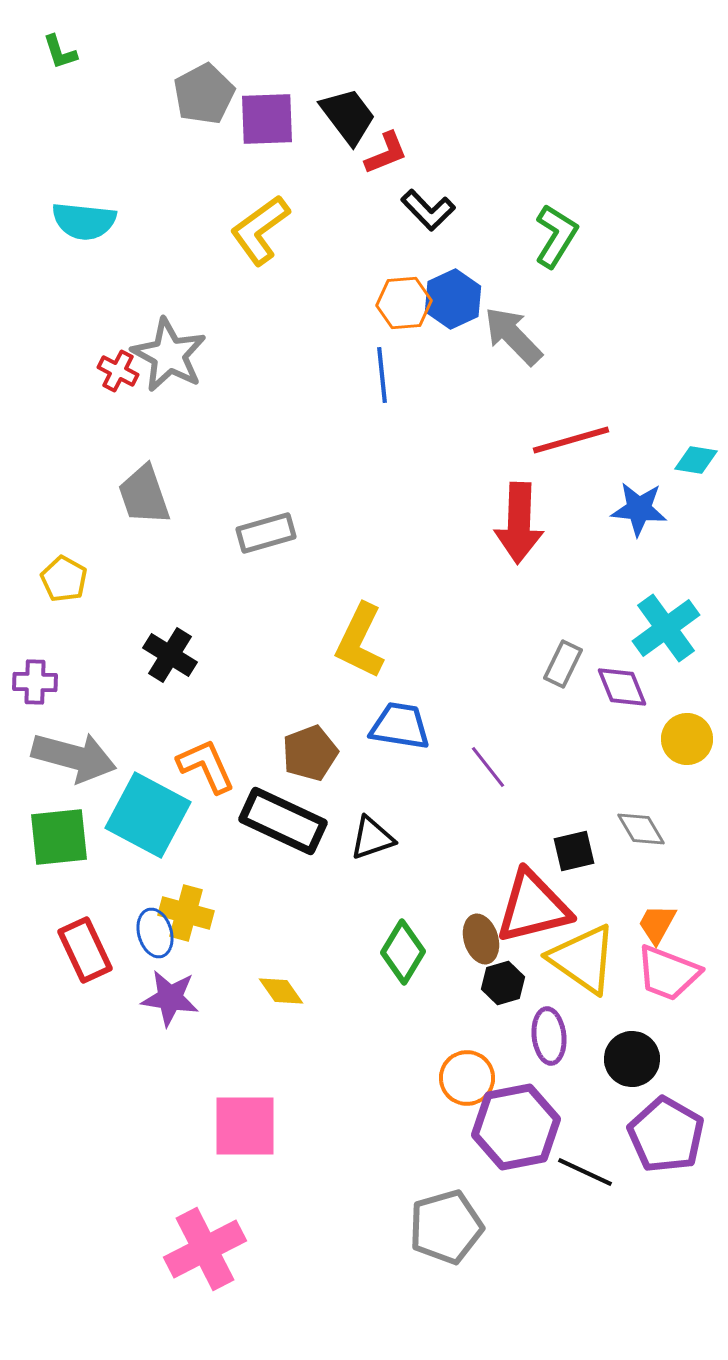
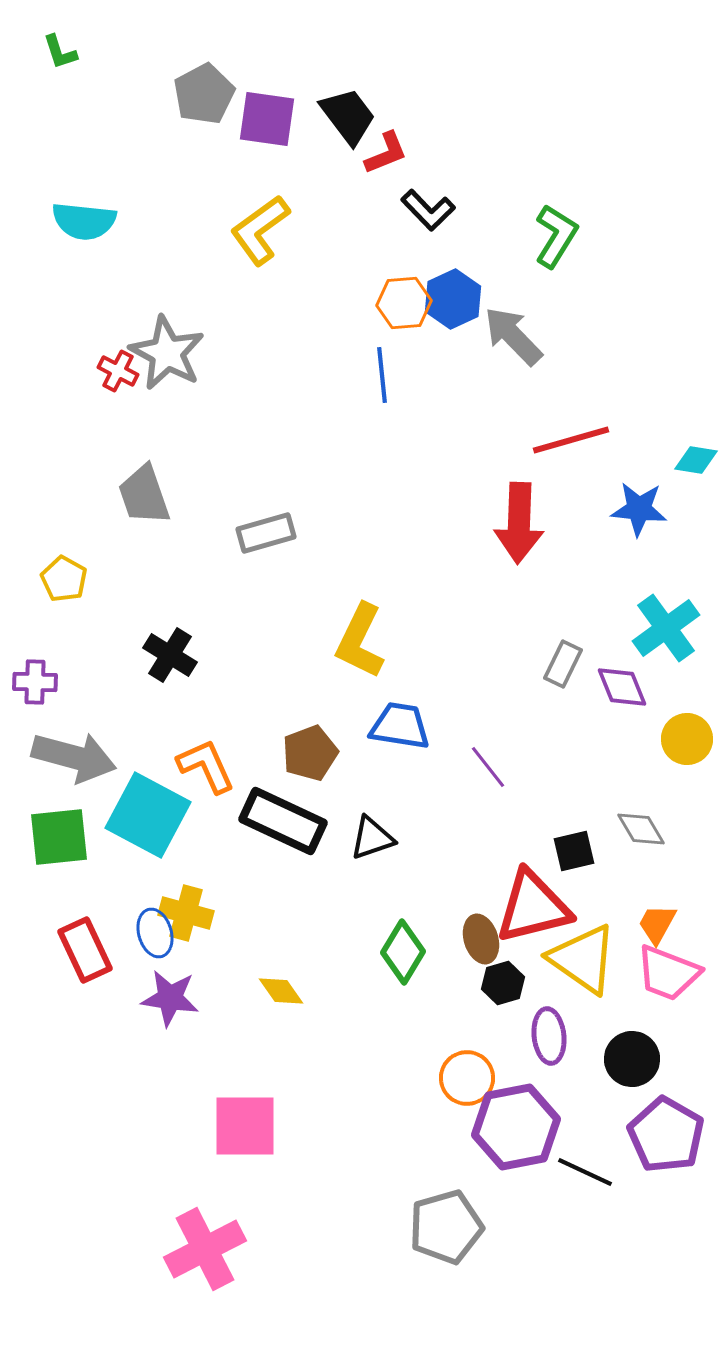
purple square at (267, 119): rotated 10 degrees clockwise
gray star at (169, 355): moved 2 px left, 2 px up
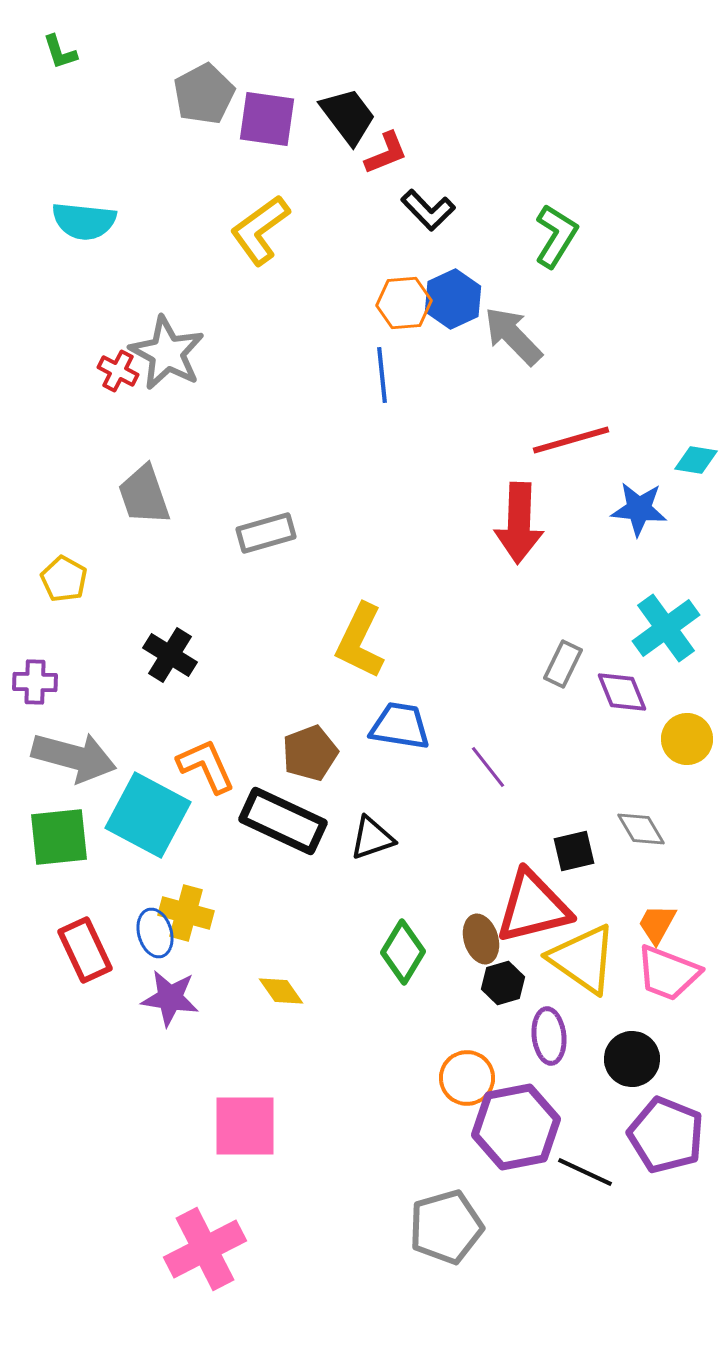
purple diamond at (622, 687): moved 5 px down
purple pentagon at (666, 1135): rotated 8 degrees counterclockwise
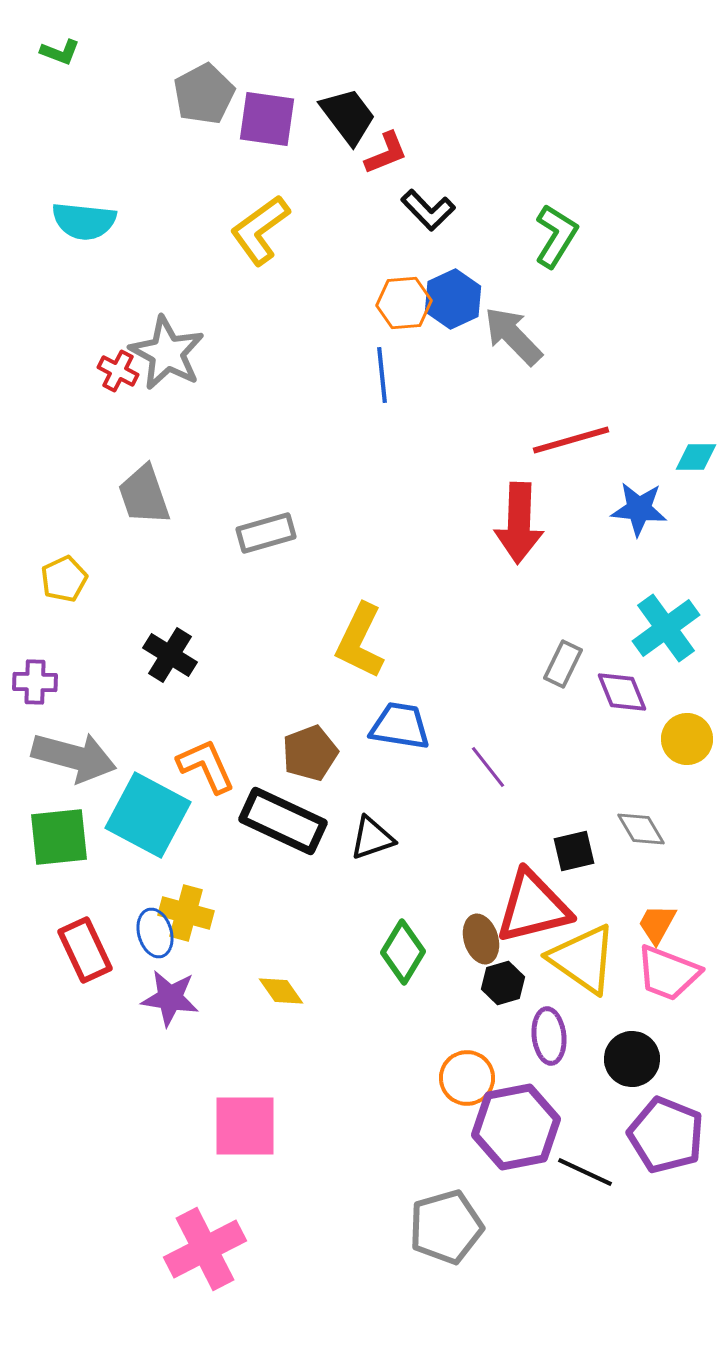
green L-shape at (60, 52): rotated 51 degrees counterclockwise
cyan diamond at (696, 460): moved 3 px up; rotated 9 degrees counterclockwise
yellow pentagon at (64, 579): rotated 18 degrees clockwise
